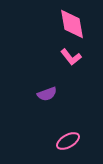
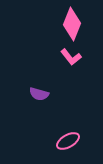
pink diamond: rotated 32 degrees clockwise
purple semicircle: moved 8 px left; rotated 36 degrees clockwise
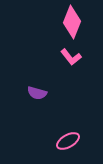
pink diamond: moved 2 px up
purple semicircle: moved 2 px left, 1 px up
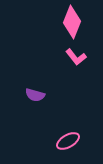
pink L-shape: moved 5 px right
purple semicircle: moved 2 px left, 2 px down
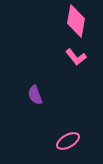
pink diamond: moved 4 px right, 1 px up; rotated 12 degrees counterclockwise
purple semicircle: rotated 54 degrees clockwise
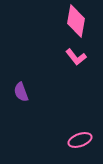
purple semicircle: moved 14 px left, 3 px up
pink ellipse: moved 12 px right, 1 px up; rotated 10 degrees clockwise
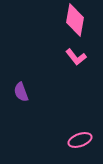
pink diamond: moved 1 px left, 1 px up
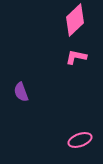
pink diamond: rotated 36 degrees clockwise
pink L-shape: rotated 140 degrees clockwise
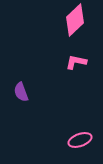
pink L-shape: moved 5 px down
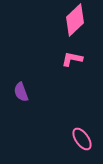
pink L-shape: moved 4 px left, 3 px up
pink ellipse: moved 2 px right, 1 px up; rotated 75 degrees clockwise
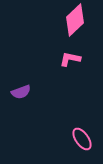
pink L-shape: moved 2 px left
purple semicircle: rotated 90 degrees counterclockwise
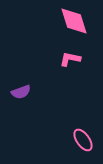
pink diamond: moved 1 px left, 1 px down; rotated 64 degrees counterclockwise
pink ellipse: moved 1 px right, 1 px down
